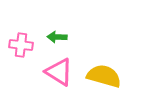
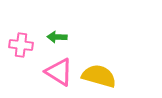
yellow semicircle: moved 5 px left
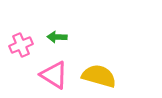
pink cross: rotated 30 degrees counterclockwise
pink triangle: moved 5 px left, 3 px down
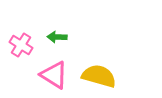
pink cross: rotated 35 degrees counterclockwise
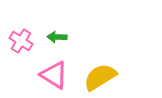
pink cross: moved 4 px up
yellow semicircle: moved 1 px right, 1 px down; rotated 48 degrees counterclockwise
